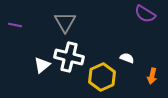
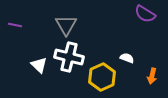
gray triangle: moved 1 px right, 3 px down
white triangle: moved 3 px left; rotated 36 degrees counterclockwise
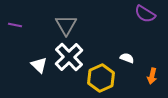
white cross: rotated 32 degrees clockwise
yellow hexagon: moved 1 px left, 1 px down
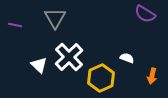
gray triangle: moved 11 px left, 7 px up
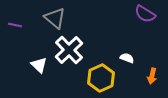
gray triangle: rotated 20 degrees counterclockwise
white cross: moved 7 px up
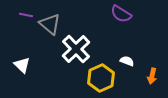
purple semicircle: moved 24 px left
gray triangle: moved 5 px left, 6 px down
purple line: moved 11 px right, 10 px up
white cross: moved 7 px right, 1 px up
white semicircle: moved 3 px down
white triangle: moved 17 px left
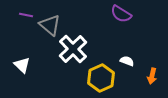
gray triangle: moved 1 px down
white cross: moved 3 px left
